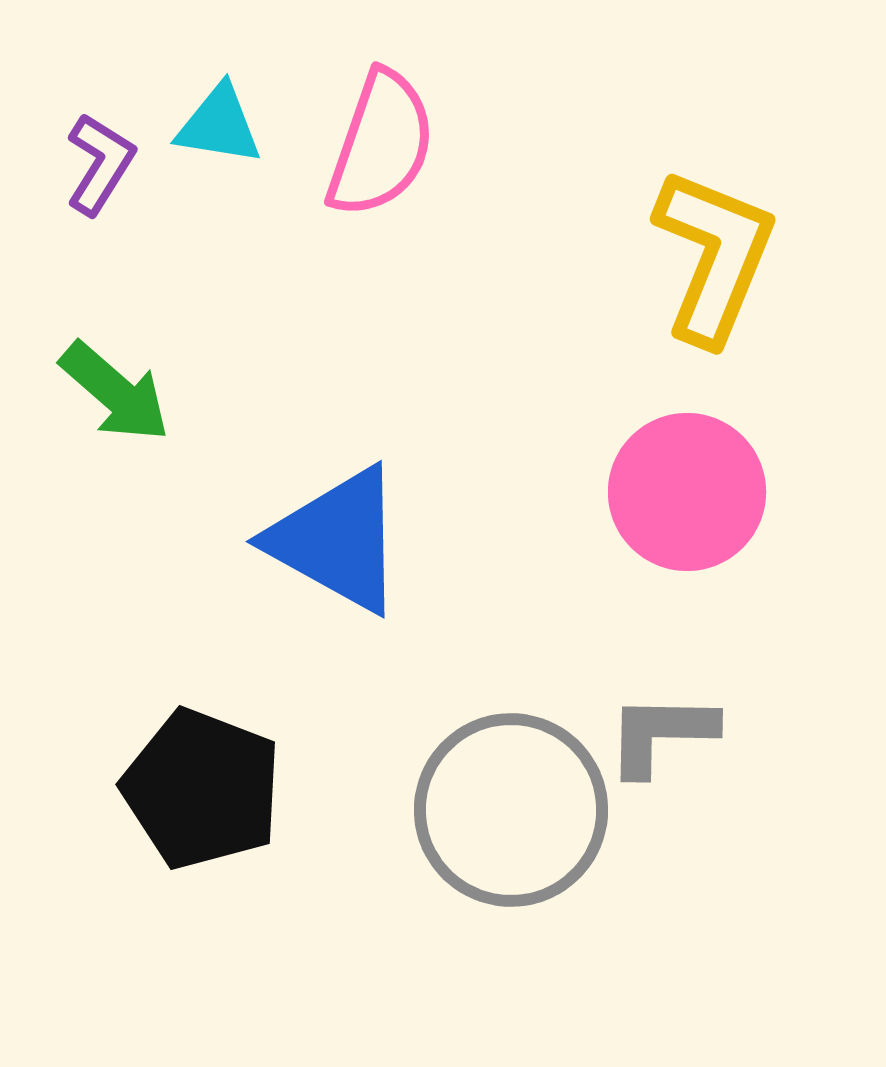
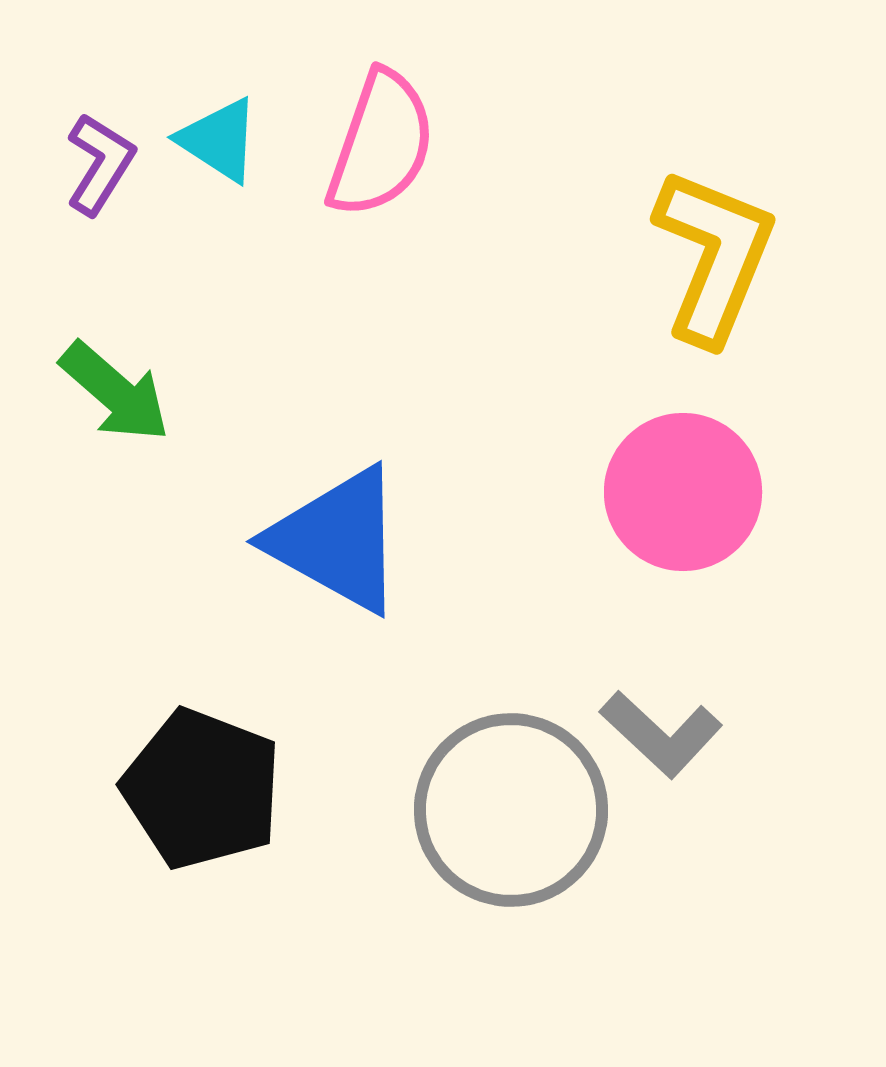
cyan triangle: moved 15 px down; rotated 24 degrees clockwise
pink circle: moved 4 px left
gray L-shape: rotated 138 degrees counterclockwise
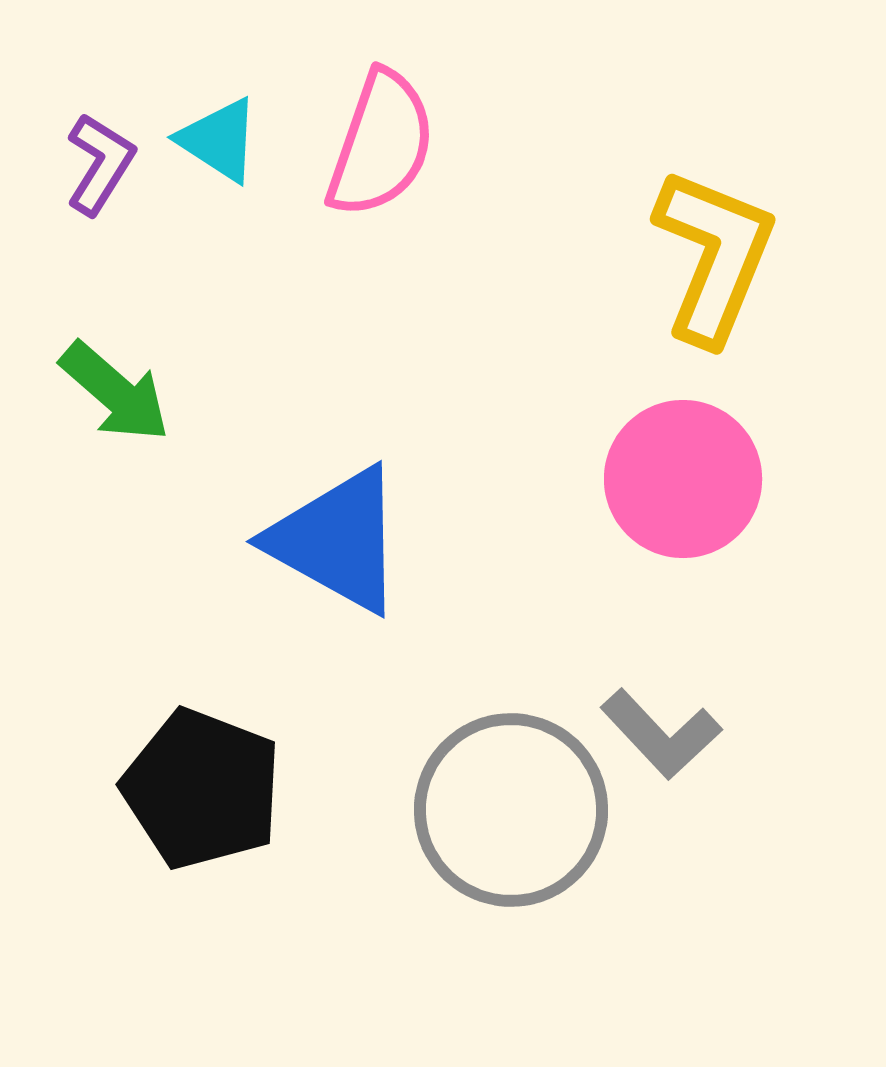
pink circle: moved 13 px up
gray L-shape: rotated 4 degrees clockwise
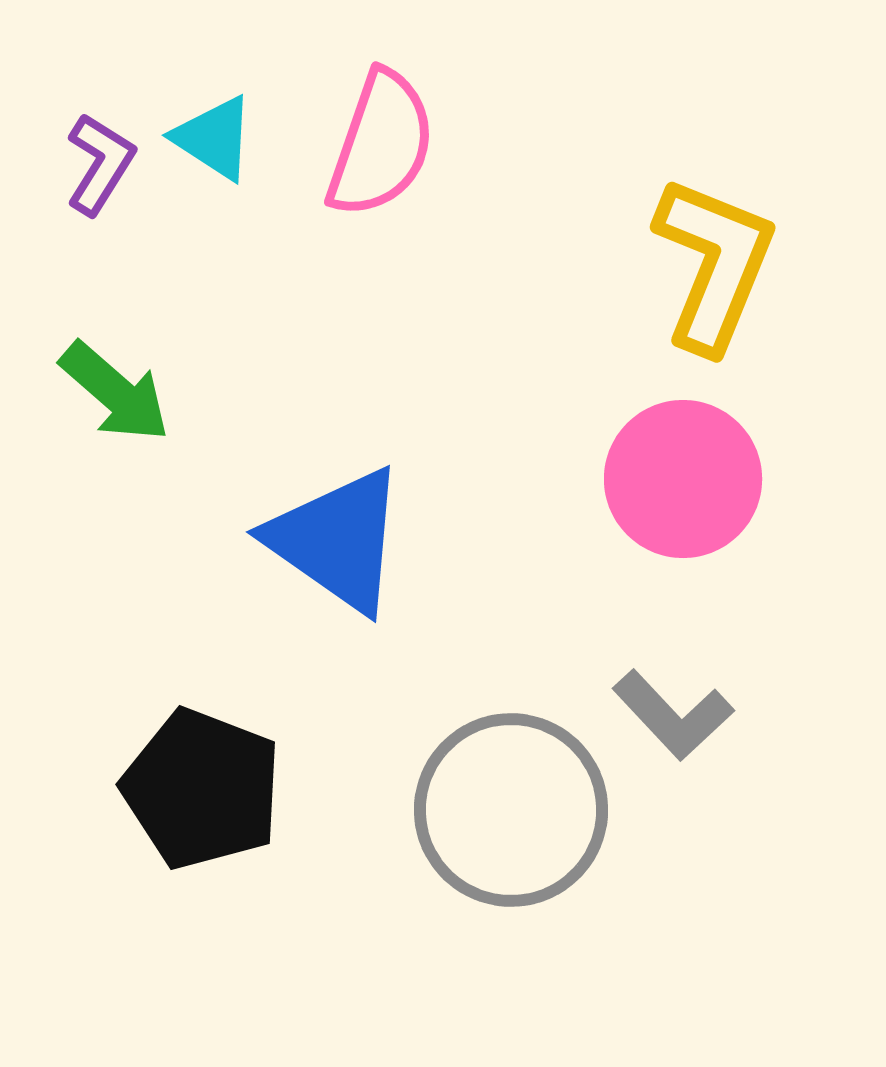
cyan triangle: moved 5 px left, 2 px up
yellow L-shape: moved 8 px down
blue triangle: rotated 6 degrees clockwise
gray L-shape: moved 12 px right, 19 px up
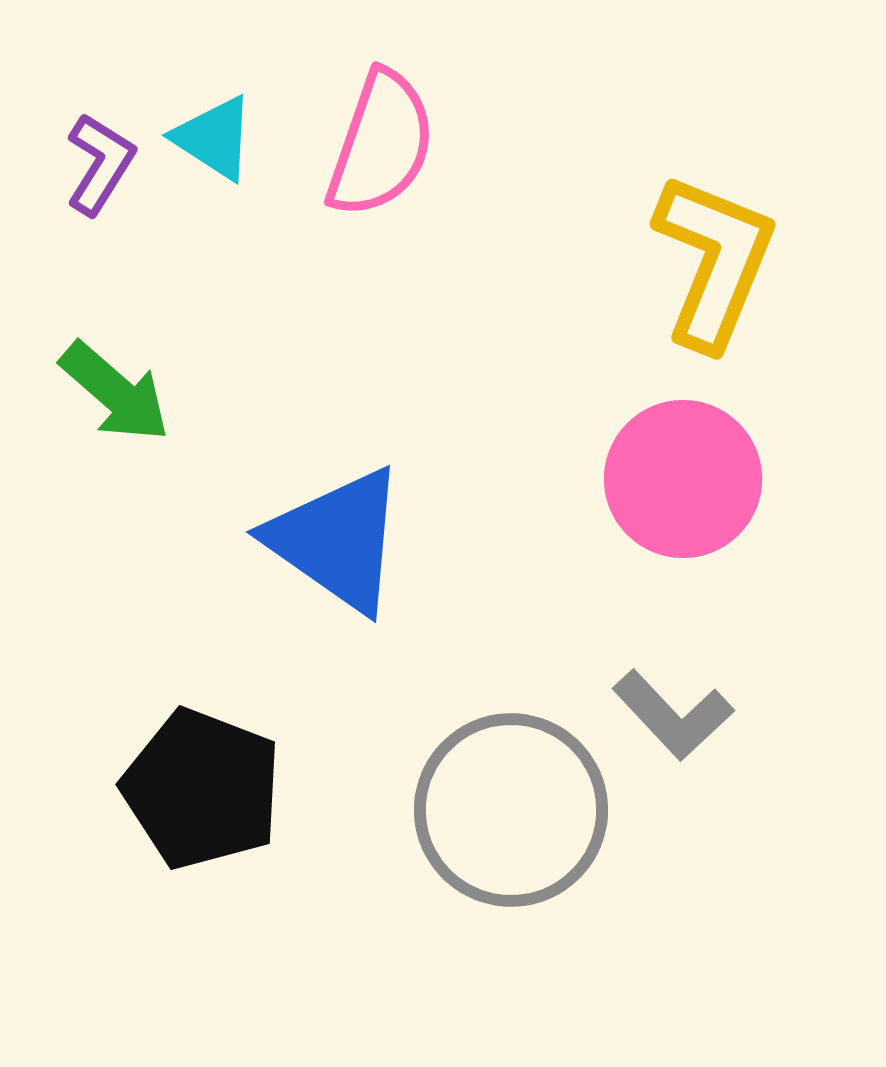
yellow L-shape: moved 3 px up
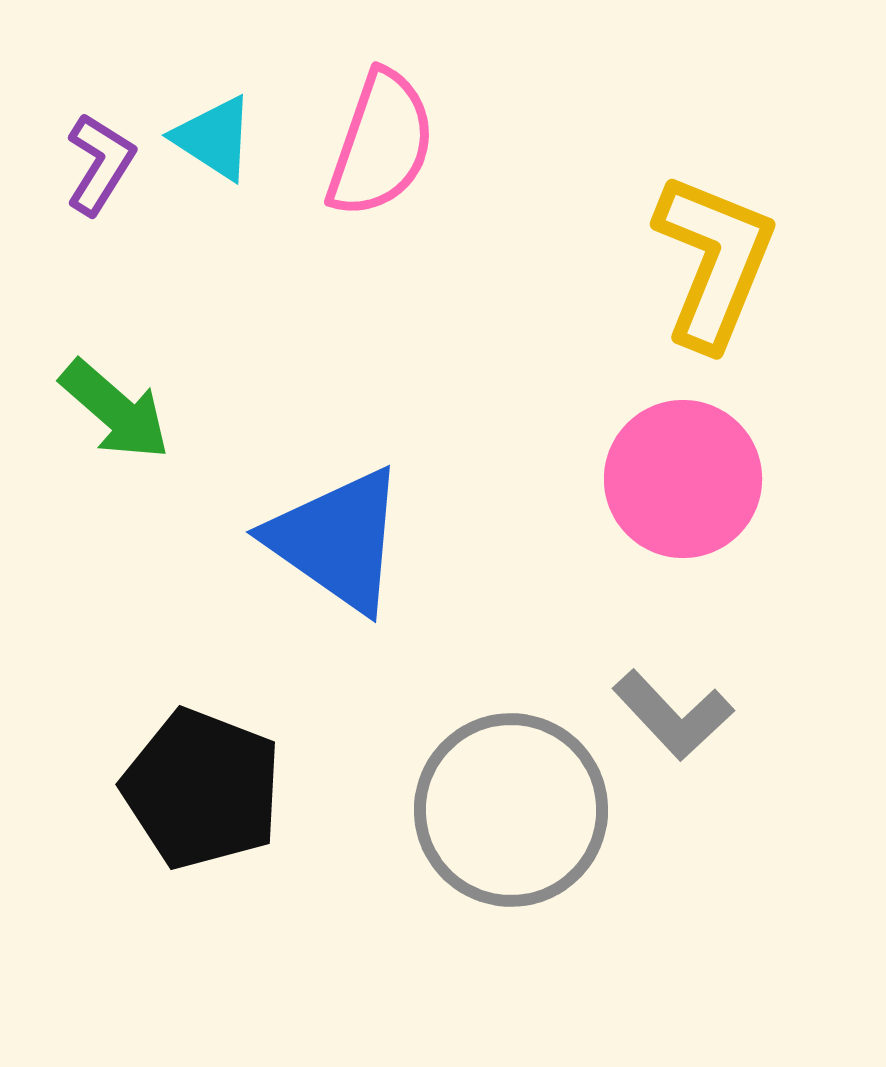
green arrow: moved 18 px down
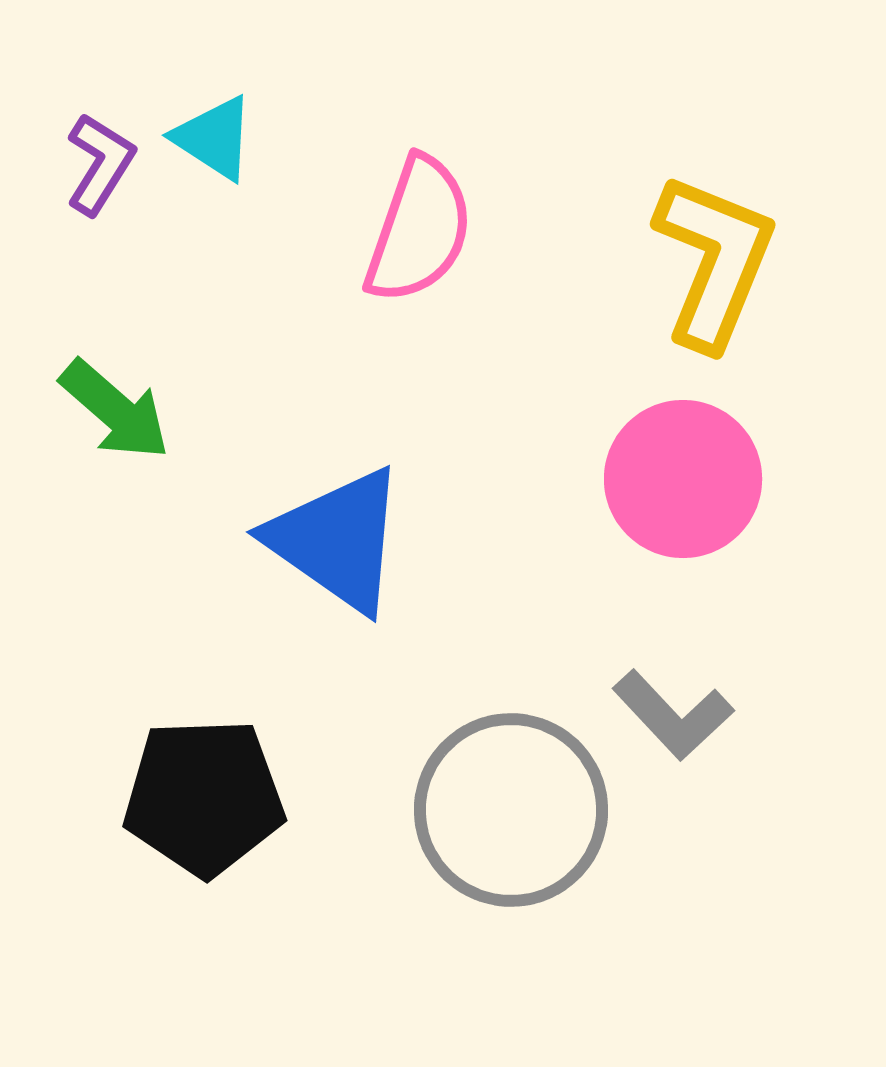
pink semicircle: moved 38 px right, 86 px down
black pentagon: moved 2 px right, 8 px down; rotated 23 degrees counterclockwise
